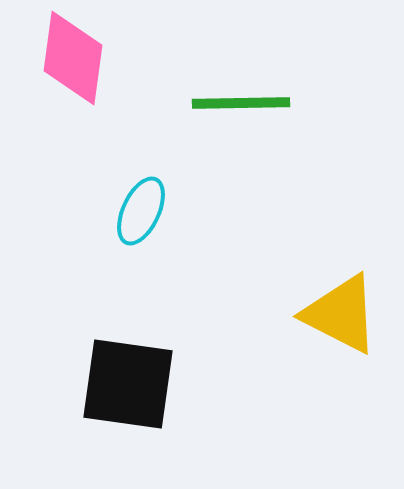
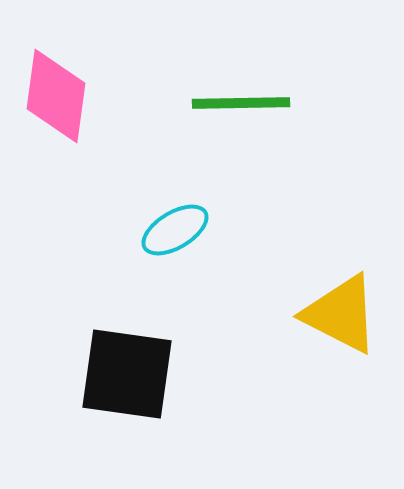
pink diamond: moved 17 px left, 38 px down
cyan ellipse: moved 34 px right, 19 px down; rotated 34 degrees clockwise
black square: moved 1 px left, 10 px up
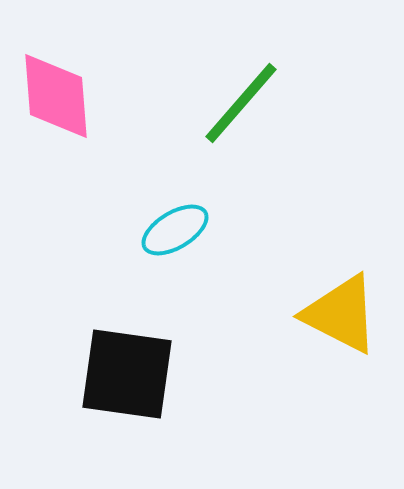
pink diamond: rotated 12 degrees counterclockwise
green line: rotated 48 degrees counterclockwise
